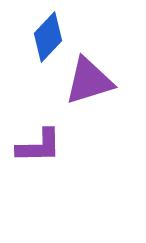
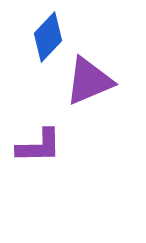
purple triangle: rotated 6 degrees counterclockwise
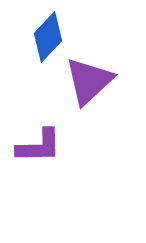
purple triangle: rotated 20 degrees counterclockwise
